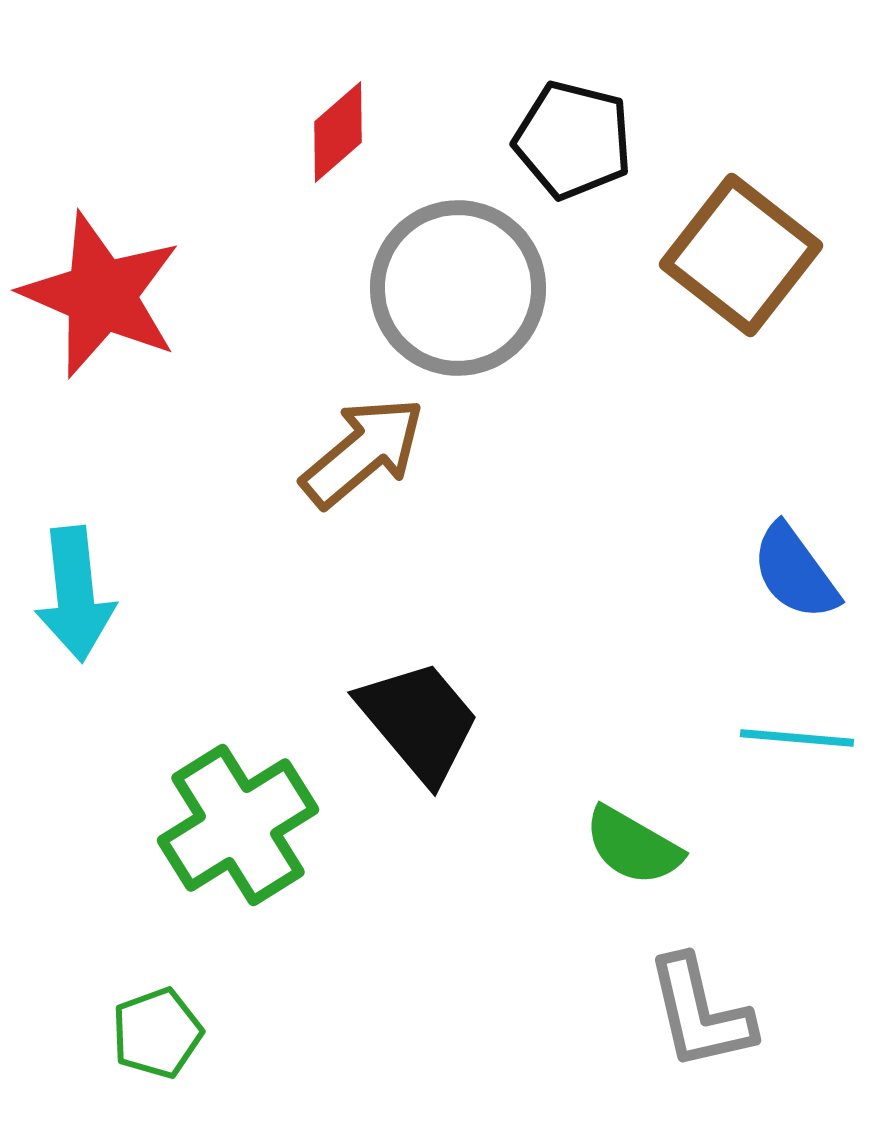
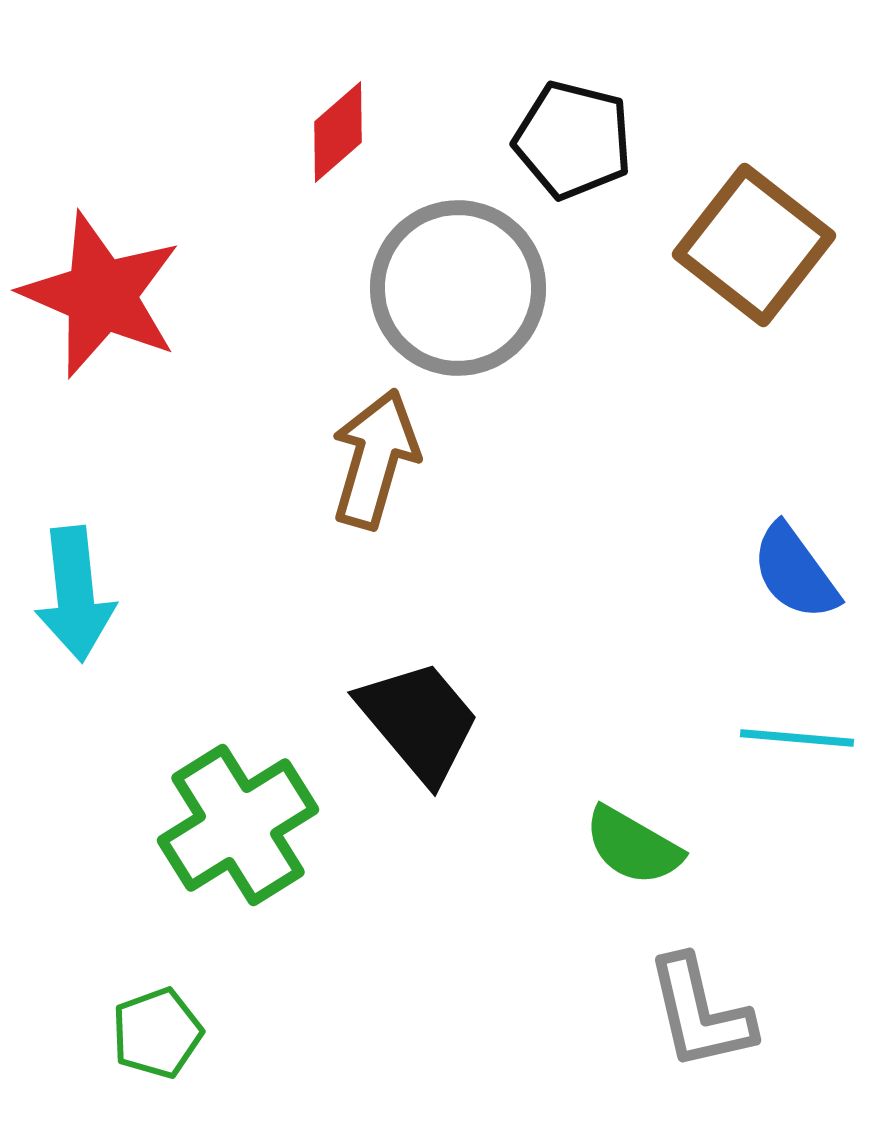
brown square: moved 13 px right, 10 px up
brown arrow: moved 12 px right, 7 px down; rotated 34 degrees counterclockwise
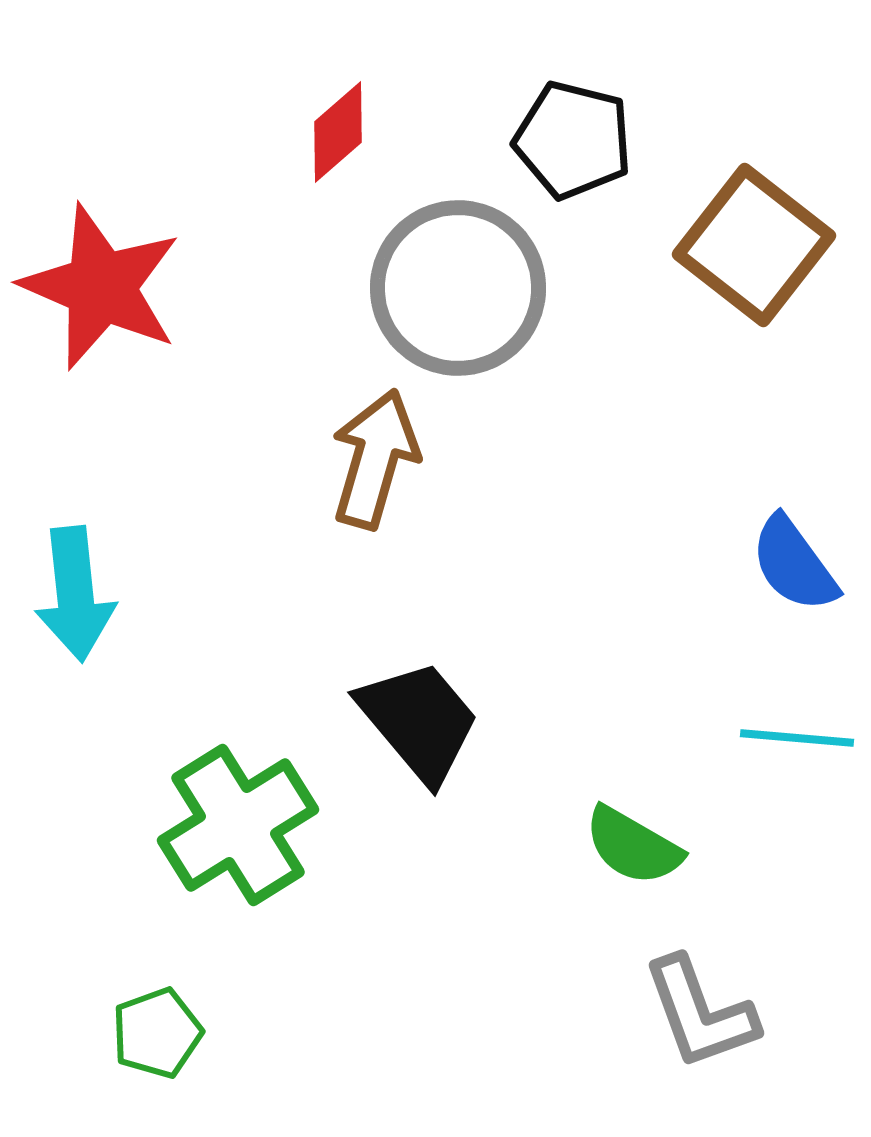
red star: moved 8 px up
blue semicircle: moved 1 px left, 8 px up
gray L-shape: rotated 7 degrees counterclockwise
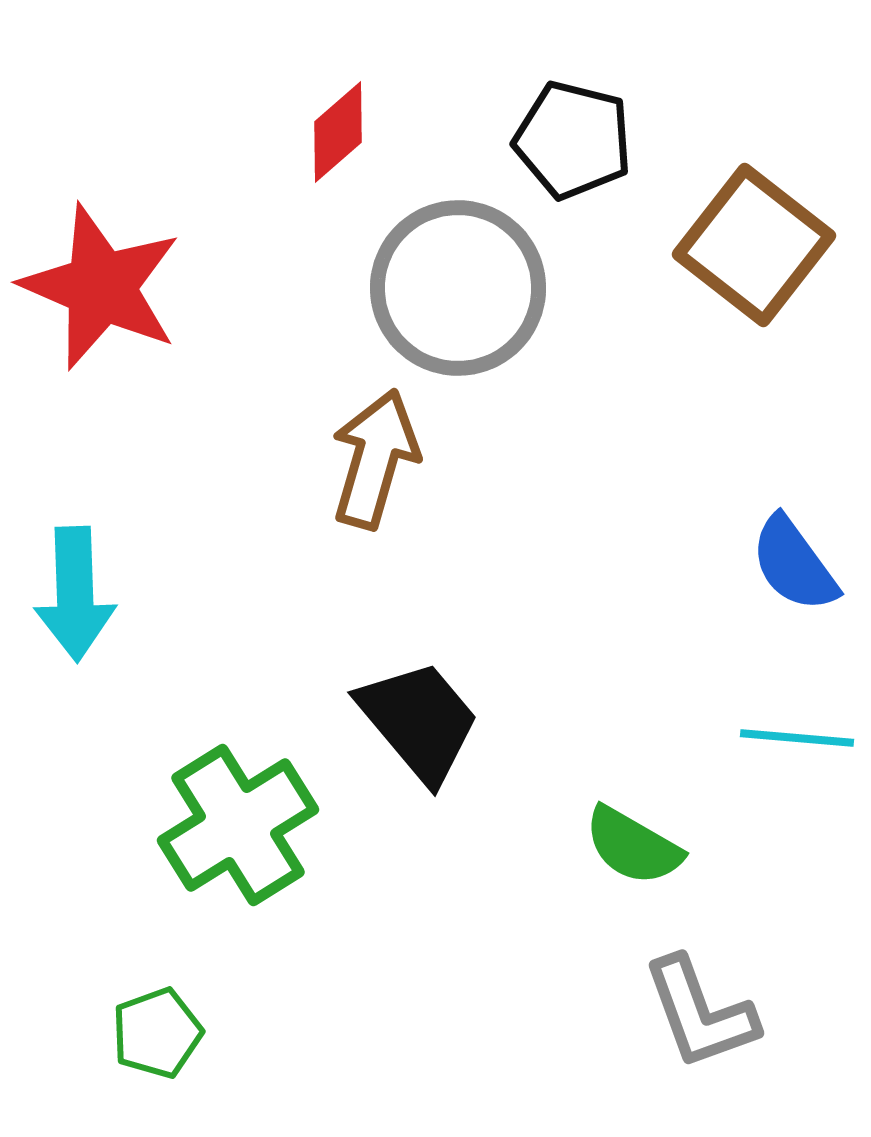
cyan arrow: rotated 4 degrees clockwise
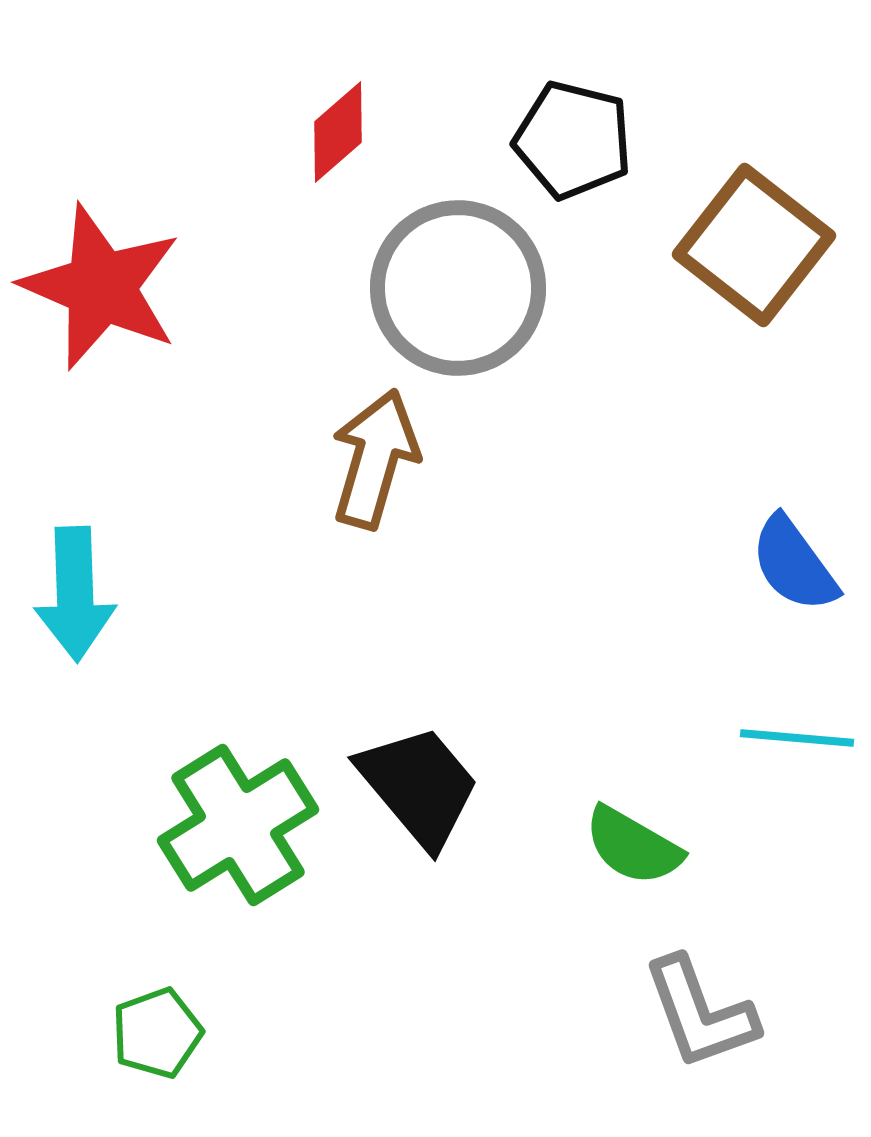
black trapezoid: moved 65 px down
